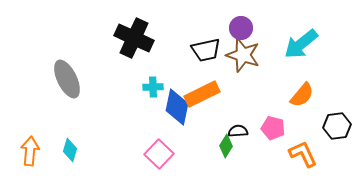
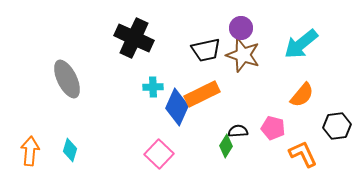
blue diamond: rotated 12 degrees clockwise
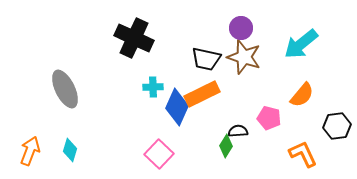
black trapezoid: moved 9 px down; rotated 24 degrees clockwise
brown star: moved 1 px right, 2 px down
gray ellipse: moved 2 px left, 10 px down
pink pentagon: moved 4 px left, 10 px up
orange arrow: rotated 16 degrees clockwise
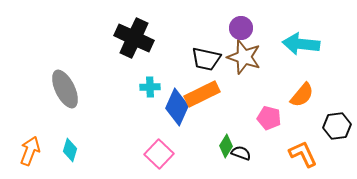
cyan arrow: rotated 45 degrees clockwise
cyan cross: moved 3 px left
black semicircle: moved 3 px right, 22 px down; rotated 24 degrees clockwise
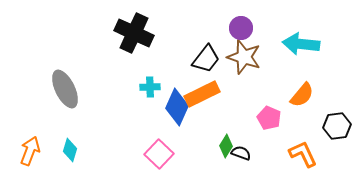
black cross: moved 5 px up
black trapezoid: rotated 64 degrees counterclockwise
pink pentagon: rotated 10 degrees clockwise
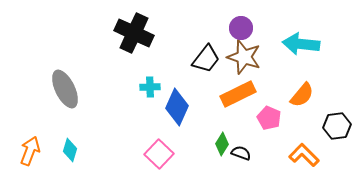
orange rectangle: moved 36 px right
green diamond: moved 4 px left, 2 px up
orange L-shape: moved 1 px right, 1 px down; rotated 20 degrees counterclockwise
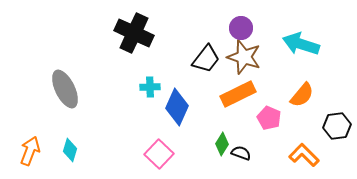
cyan arrow: rotated 12 degrees clockwise
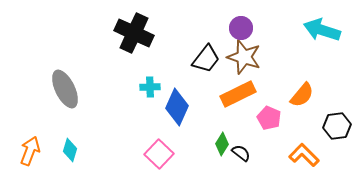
cyan arrow: moved 21 px right, 14 px up
black semicircle: rotated 18 degrees clockwise
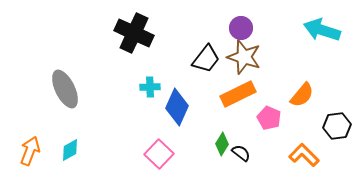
cyan diamond: rotated 45 degrees clockwise
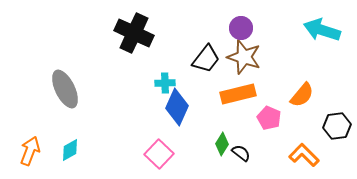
cyan cross: moved 15 px right, 4 px up
orange rectangle: rotated 12 degrees clockwise
